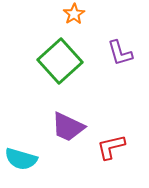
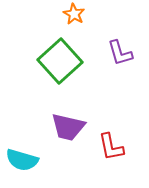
orange star: rotated 10 degrees counterclockwise
purple trapezoid: rotated 12 degrees counterclockwise
red L-shape: rotated 88 degrees counterclockwise
cyan semicircle: moved 1 px right, 1 px down
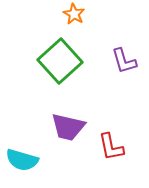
purple L-shape: moved 4 px right, 8 px down
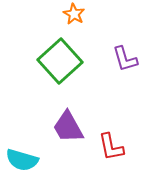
purple L-shape: moved 1 px right, 2 px up
purple trapezoid: rotated 48 degrees clockwise
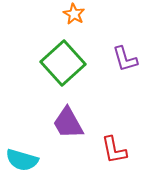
green square: moved 3 px right, 2 px down
purple trapezoid: moved 4 px up
red L-shape: moved 3 px right, 3 px down
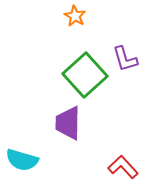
orange star: moved 1 px right, 2 px down
green square: moved 22 px right, 12 px down
purple trapezoid: rotated 30 degrees clockwise
red L-shape: moved 9 px right, 17 px down; rotated 148 degrees clockwise
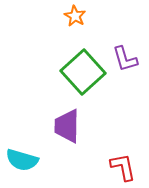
green square: moved 2 px left, 3 px up
purple trapezoid: moved 1 px left, 3 px down
red L-shape: rotated 32 degrees clockwise
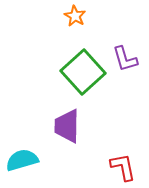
cyan semicircle: rotated 148 degrees clockwise
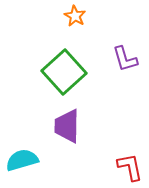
green square: moved 19 px left
red L-shape: moved 7 px right
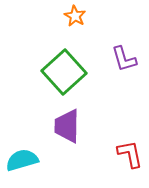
purple L-shape: moved 1 px left
red L-shape: moved 13 px up
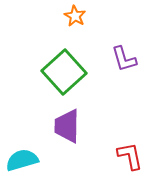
red L-shape: moved 2 px down
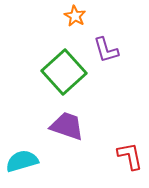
purple L-shape: moved 18 px left, 9 px up
purple trapezoid: rotated 108 degrees clockwise
cyan semicircle: moved 1 px down
